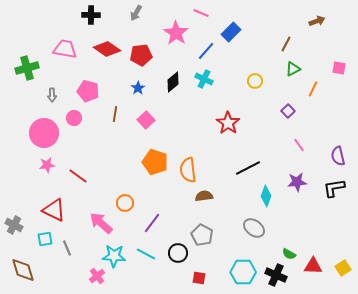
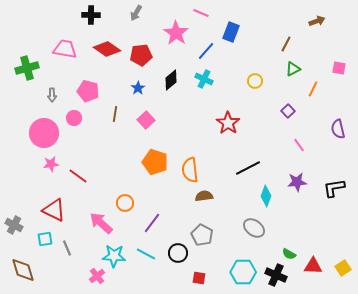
blue rectangle at (231, 32): rotated 24 degrees counterclockwise
black diamond at (173, 82): moved 2 px left, 2 px up
purple semicircle at (338, 156): moved 27 px up
pink star at (47, 165): moved 4 px right, 1 px up
orange semicircle at (188, 170): moved 2 px right
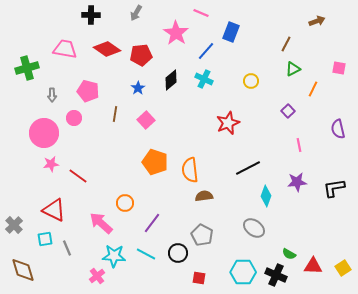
yellow circle at (255, 81): moved 4 px left
red star at (228, 123): rotated 15 degrees clockwise
pink line at (299, 145): rotated 24 degrees clockwise
gray cross at (14, 225): rotated 18 degrees clockwise
